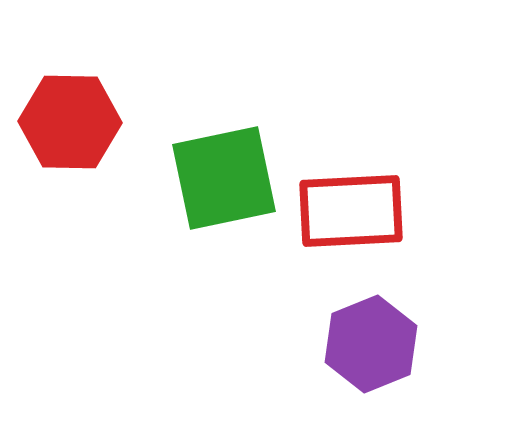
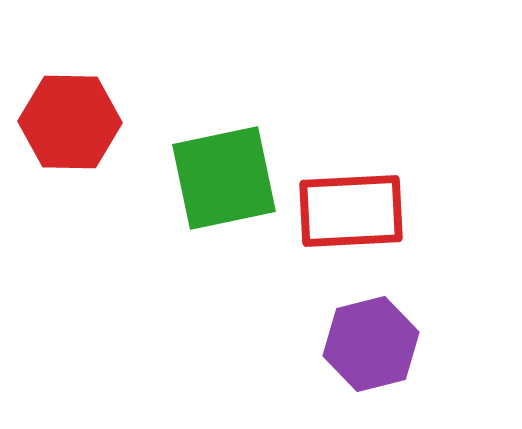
purple hexagon: rotated 8 degrees clockwise
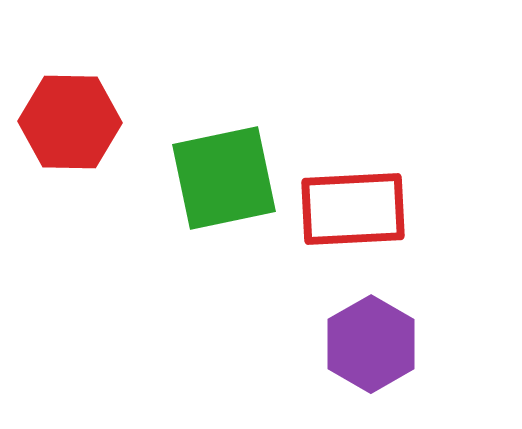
red rectangle: moved 2 px right, 2 px up
purple hexagon: rotated 16 degrees counterclockwise
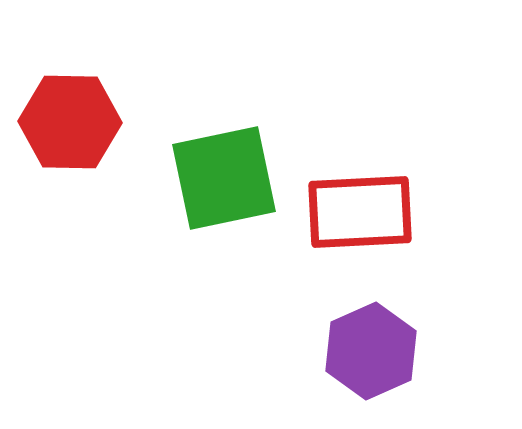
red rectangle: moved 7 px right, 3 px down
purple hexagon: moved 7 px down; rotated 6 degrees clockwise
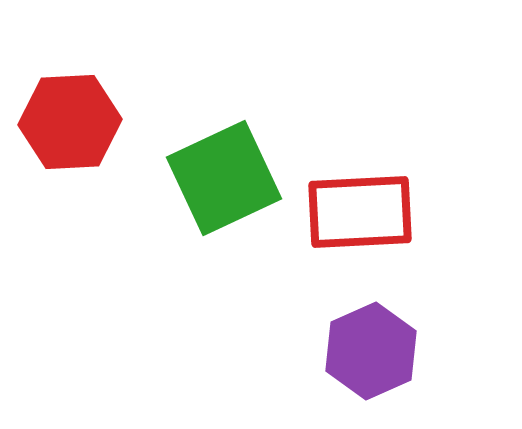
red hexagon: rotated 4 degrees counterclockwise
green square: rotated 13 degrees counterclockwise
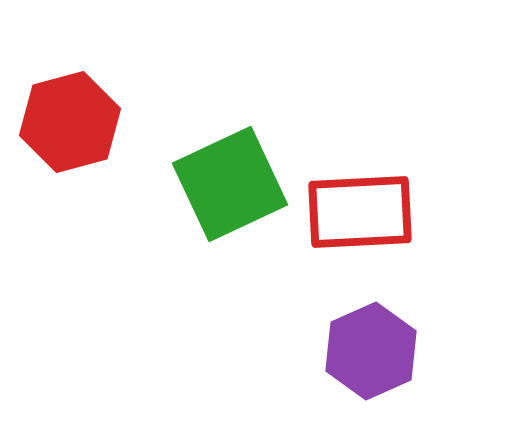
red hexagon: rotated 12 degrees counterclockwise
green square: moved 6 px right, 6 px down
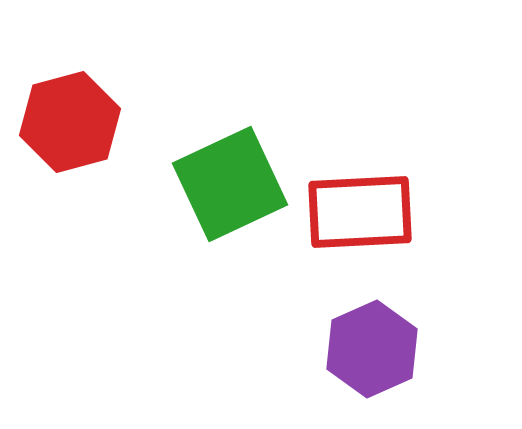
purple hexagon: moved 1 px right, 2 px up
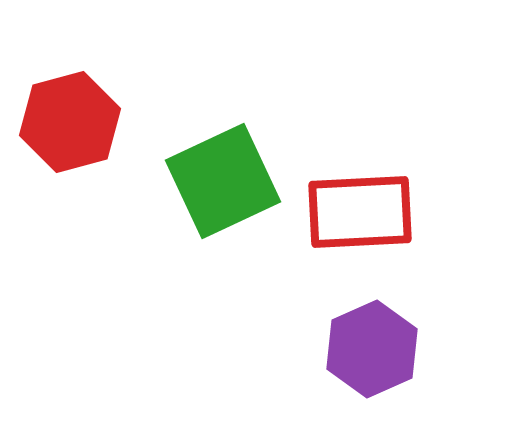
green square: moved 7 px left, 3 px up
